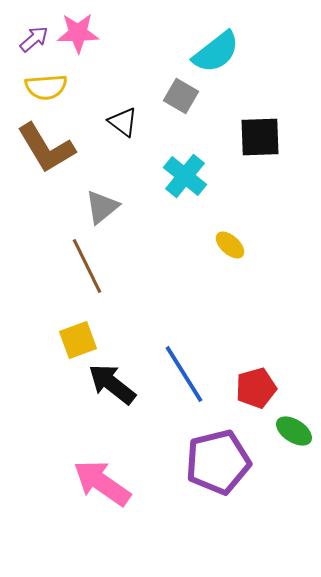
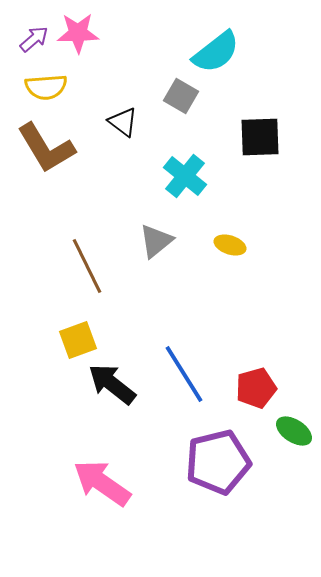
gray triangle: moved 54 px right, 34 px down
yellow ellipse: rotated 24 degrees counterclockwise
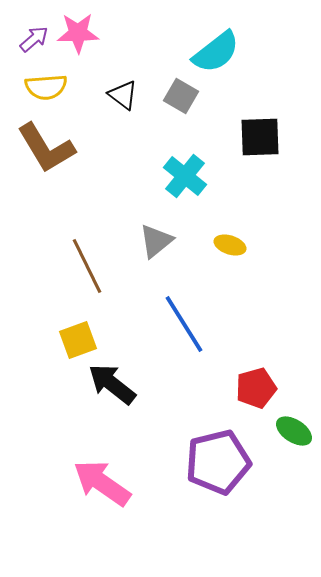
black triangle: moved 27 px up
blue line: moved 50 px up
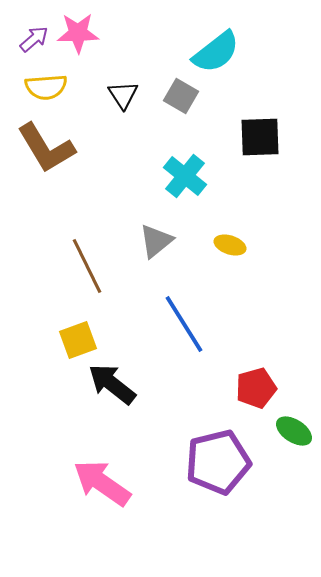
black triangle: rotated 20 degrees clockwise
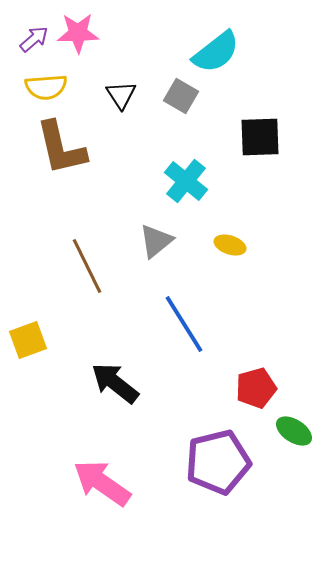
black triangle: moved 2 px left
brown L-shape: moved 15 px right; rotated 18 degrees clockwise
cyan cross: moved 1 px right, 5 px down
yellow square: moved 50 px left
black arrow: moved 3 px right, 1 px up
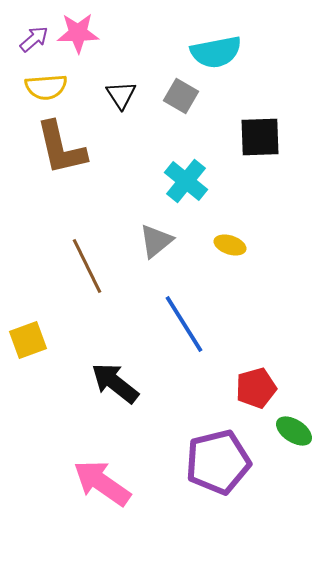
cyan semicircle: rotated 27 degrees clockwise
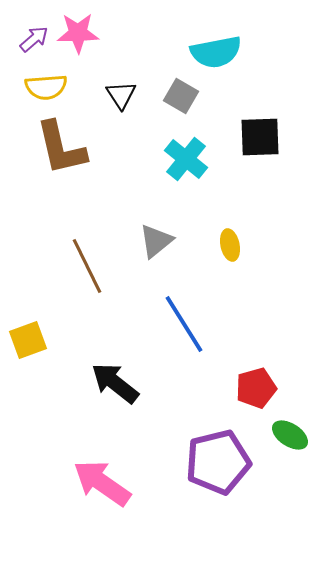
cyan cross: moved 22 px up
yellow ellipse: rotated 60 degrees clockwise
green ellipse: moved 4 px left, 4 px down
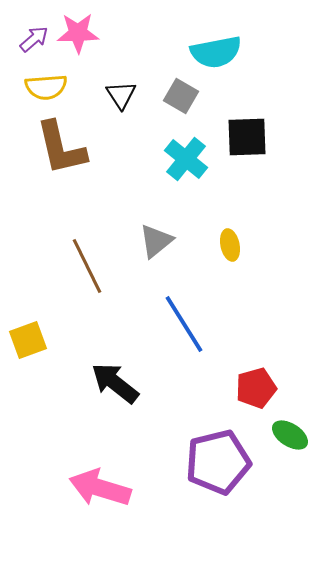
black square: moved 13 px left
pink arrow: moved 2 px left, 5 px down; rotated 18 degrees counterclockwise
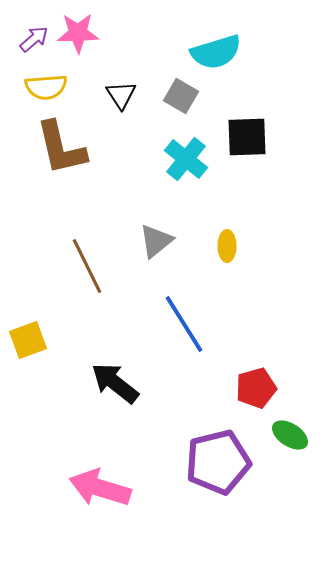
cyan semicircle: rotated 6 degrees counterclockwise
yellow ellipse: moved 3 px left, 1 px down; rotated 12 degrees clockwise
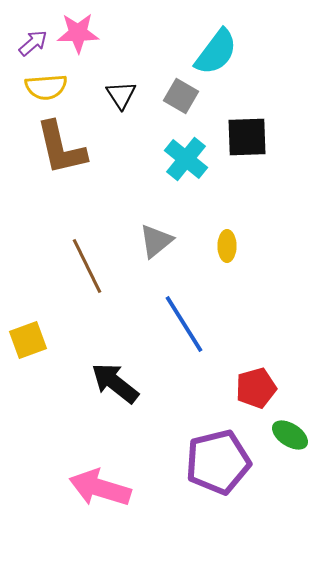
purple arrow: moved 1 px left, 4 px down
cyan semicircle: rotated 36 degrees counterclockwise
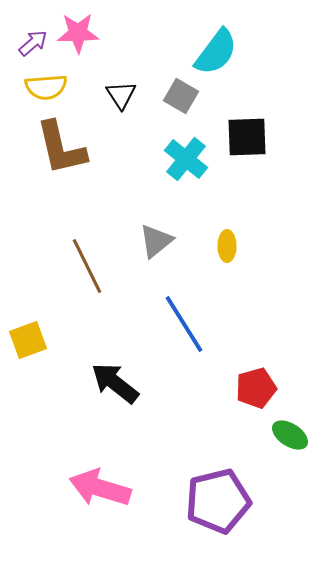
purple pentagon: moved 39 px down
